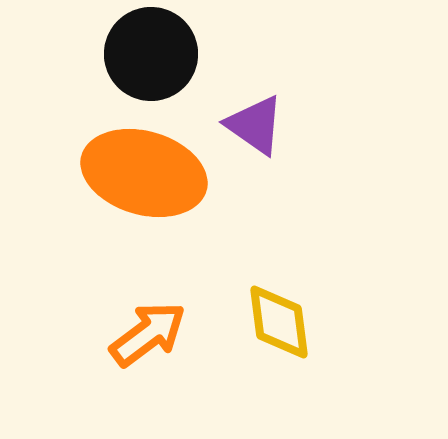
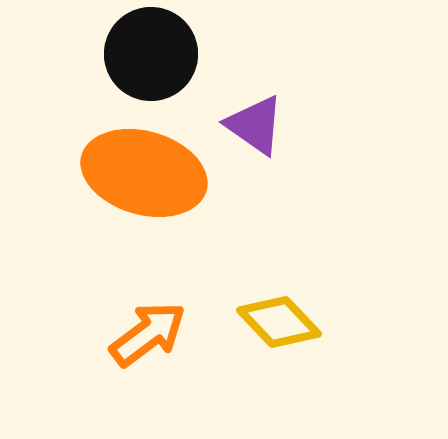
yellow diamond: rotated 36 degrees counterclockwise
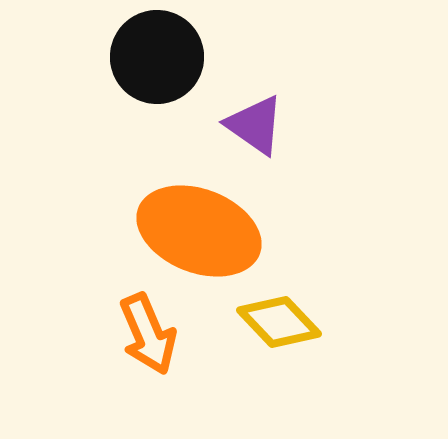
black circle: moved 6 px right, 3 px down
orange ellipse: moved 55 px right, 58 px down; rotated 5 degrees clockwise
orange arrow: rotated 104 degrees clockwise
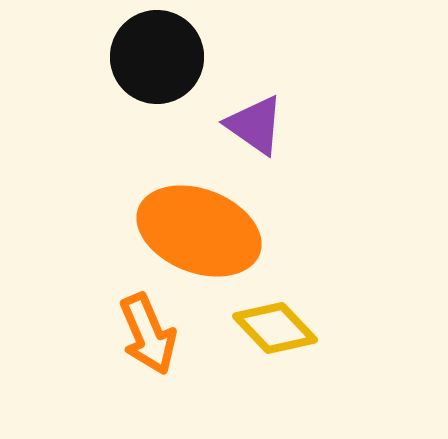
yellow diamond: moved 4 px left, 6 px down
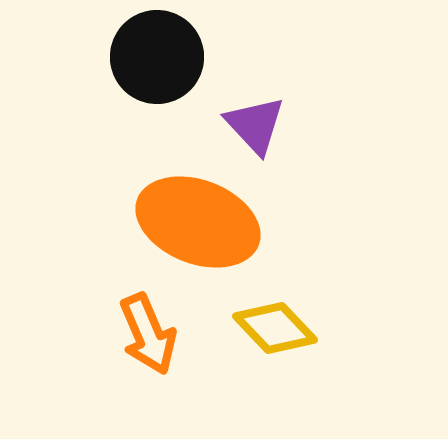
purple triangle: rotated 12 degrees clockwise
orange ellipse: moved 1 px left, 9 px up
